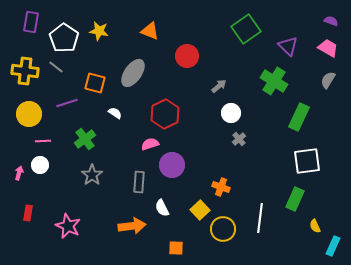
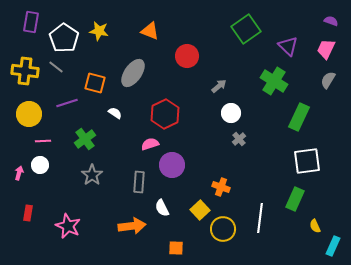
pink trapezoid at (328, 48): moved 2 px left, 1 px down; rotated 95 degrees counterclockwise
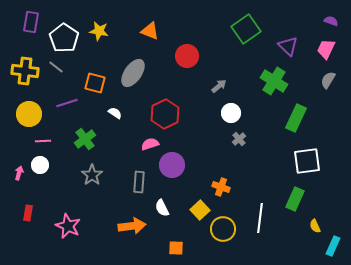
green rectangle at (299, 117): moved 3 px left, 1 px down
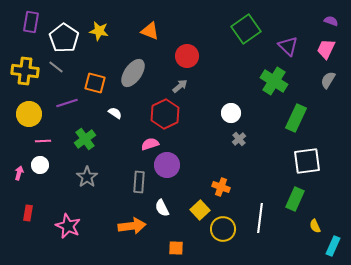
gray arrow at (219, 86): moved 39 px left
purple circle at (172, 165): moved 5 px left
gray star at (92, 175): moved 5 px left, 2 px down
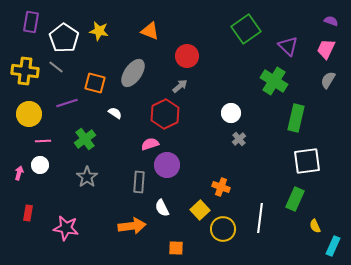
green rectangle at (296, 118): rotated 12 degrees counterclockwise
pink star at (68, 226): moved 2 px left, 2 px down; rotated 15 degrees counterclockwise
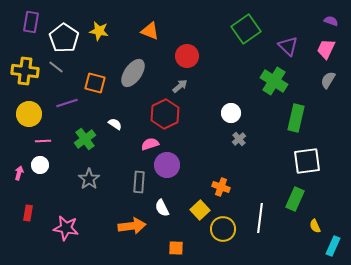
white semicircle at (115, 113): moved 11 px down
gray star at (87, 177): moved 2 px right, 2 px down
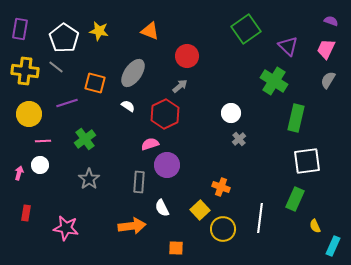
purple rectangle at (31, 22): moved 11 px left, 7 px down
white semicircle at (115, 124): moved 13 px right, 18 px up
red rectangle at (28, 213): moved 2 px left
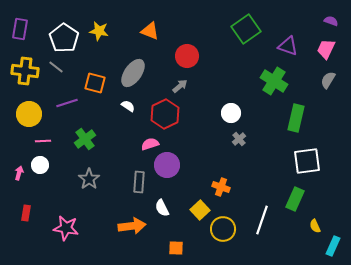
purple triangle at (288, 46): rotated 25 degrees counterclockwise
white line at (260, 218): moved 2 px right, 2 px down; rotated 12 degrees clockwise
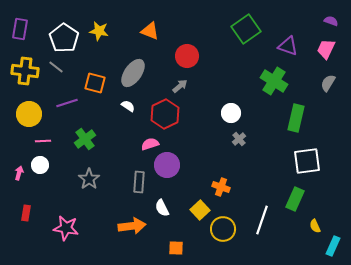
gray semicircle at (328, 80): moved 3 px down
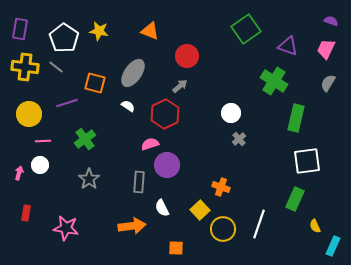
yellow cross at (25, 71): moved 4 px up
white line at (262, 220): moved 3 px left, 4 px down
